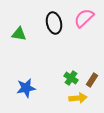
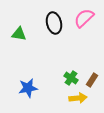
blue star: moved 2 px right
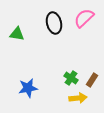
green triangle: moved 2 px left
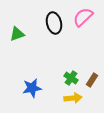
pink semicircle: moved 1 px left, 1 px up
green triangle: rotated 28 degrees counterclockwise
blue star: moved 4 px right
yellow arrow: moved 5 px left
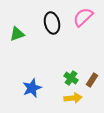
black ellipse: moved 2 px left
blue star: rotated 12 degrees counterclockwise
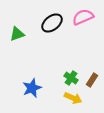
pink semicircle: rotated 20 degrees clockwise
black ellipse: rotated 65 degrees clockwise
yellow arrow: rotated 30 degrees clockwise
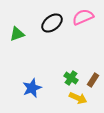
brown rectangle: moved 1 px right
yellow arrow: moved 5 px right
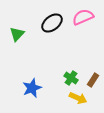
green triangle: rotated 28 degrees counterclockwise
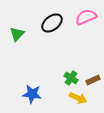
pink semicircle: moved 3 px right
brown rectangle: rotated 32 degrees clockwise
blue star: moved 6 px down; rotated 30 degrees clockwise
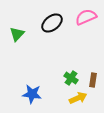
brown rectangle: rotated 56 degrees counterclockwise
yellow arrow: rotated 48 degrees counterclockwise
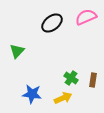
green triangle: moved 17 px down
yellow arrow: moved 15 px left
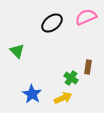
green triangle: rotated 28 degrees counterclockwise
brown rectangle: moved 5 px left, 13 px up
blue star: rotated 24 degrees clockwise
